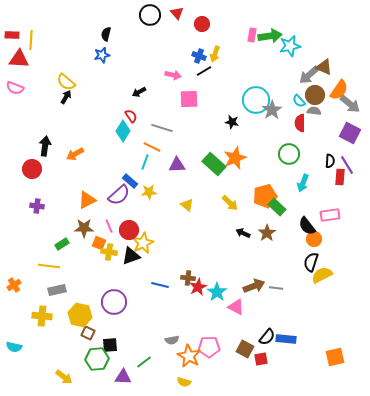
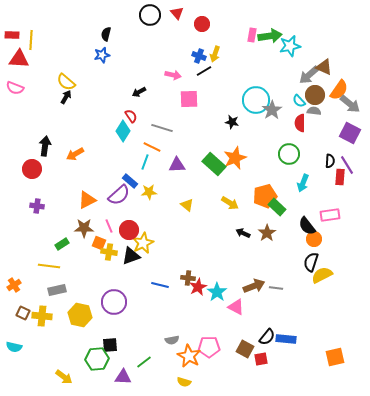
yellow arrow at (230, 203): rotated 12 degrees counterclockwise
brown square at (88, 333): moved 65 px left, 20 px up
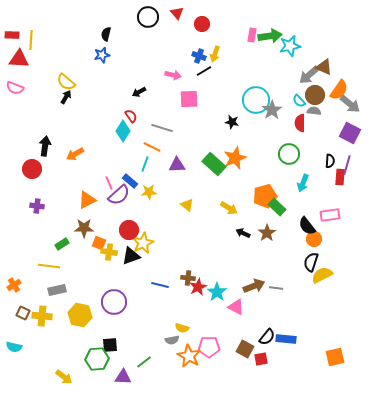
black circle at (150, 15): moved 2 px left, 2 px down
cyan line at (145, 162): moved 2 px down
purple line at (347, 165): rotated 48 degrees clockwise
yellow arrow at (230, 203): moved 1 px left, 5 px down
pink line at (109, 226): moved 43 px up
yellow semicircle at (184, 382): moved 2 px left, 54 px up
